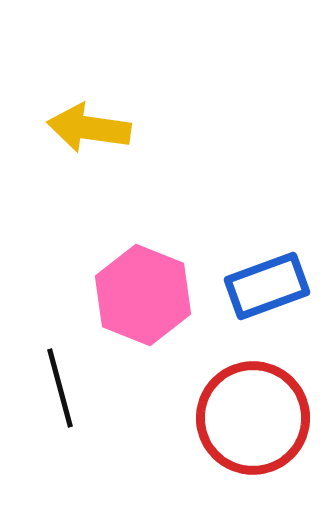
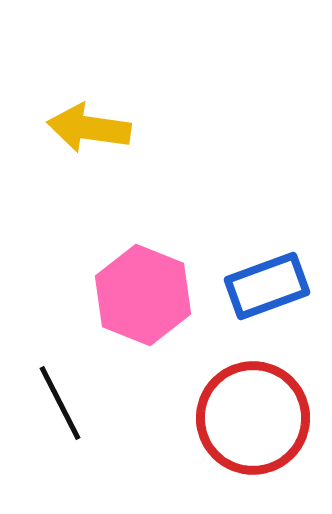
black line: moved 15 px down; rotated 12 degrees counterclockwise
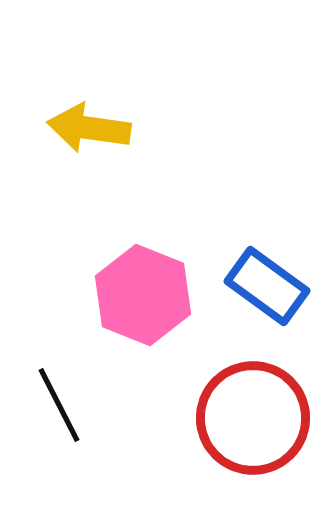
blue rectangle: rotated 56 degrees clockwise
black line: moved 1 px left, 2 px down
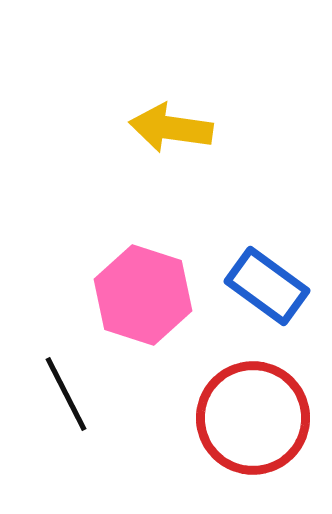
yellow arrow: moved 82 px right
pink hexagon: rotated 4 degrees counterclockwise
black line: moved 7 px right, 11 px up
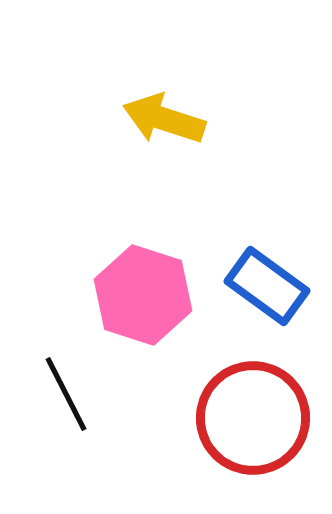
yellow arrow: moved 7 px left, 9 px up; rotated 10 degrees clockwise
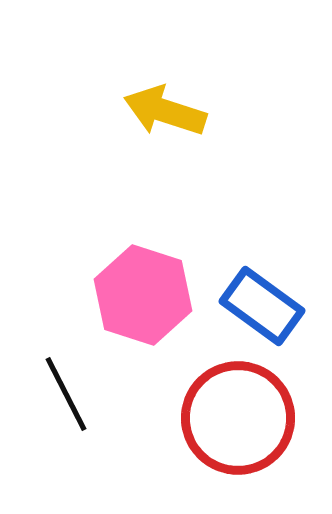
yellow arrow: moved 1 px right, 8 px up
blue rectangle: moved 5 px left, 20 px down
red circle: moved 15 px left
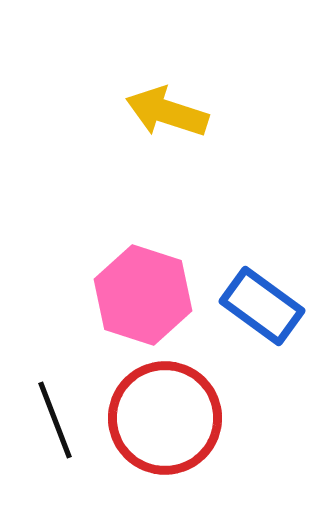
yellow arrow: moved 2 px right, 1 px down
black line: moved 11 px left, 26 px down; rotated 6 degrees clockwise
red circle: moved 73 px left
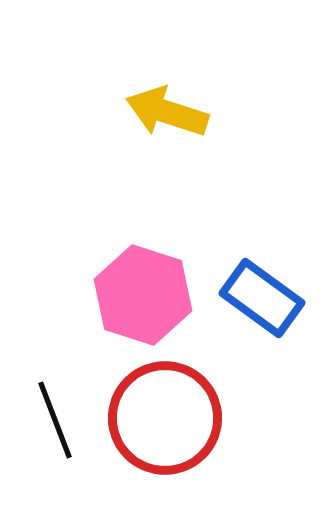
blue rectangle: moved 8 px up
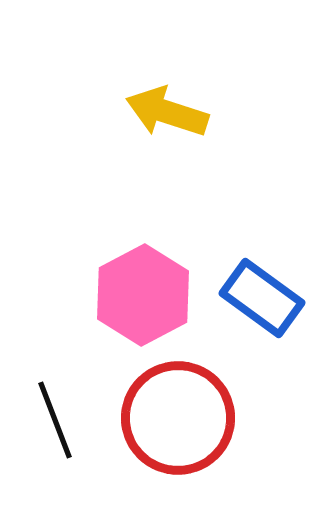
pink hexagon: rotated 14 degrees clockwise
red circle: moved 13 px right
